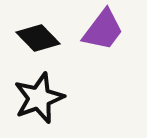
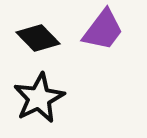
black star: rotated 6 degrees counterclockwise
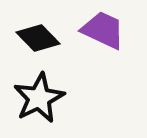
purple trapezoid: rotated 102 degrees counterclockwise
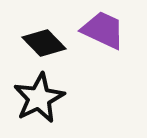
black diamond: moved 6 px right, 5 px down
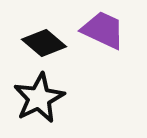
black diamond: rotated 6 degrees counterclockwise
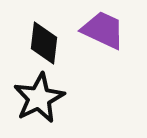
black diamond: rotated 57 degrees clockwise
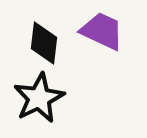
purple trapezoid: moved 1 px left, 1 px down
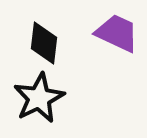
purple trapezoid: moved 15 px right, 2 px down
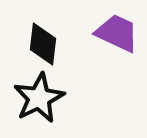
black diamond: moved 1 px left, 1 px down
